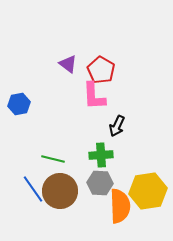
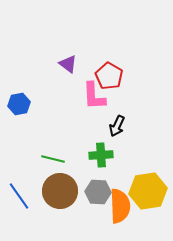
red pentagon: moved 8 px right, 6 px down
gray hexagon: moved 2 px left, 9 px down
blue line: moved 14 px left, 7 px down
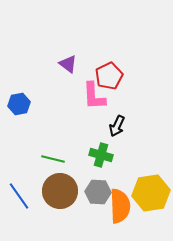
red pentagon: rotated 16 degrees clockwise
green cross: rotated 20 degrees clockwise
yellow hexagon: moved 3 px right, 2 px down
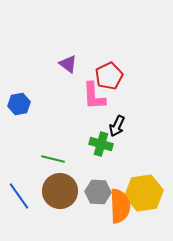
green cross: moved 11 px up
yellow hexagon: moved 7 px left
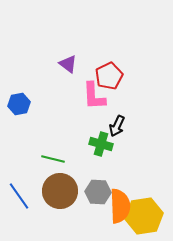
yellow hexagon: moved 23 px down
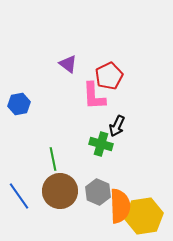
green line: rotated 65 degrees clockwise
gray hexagon: rotated 20 degrees clockwise
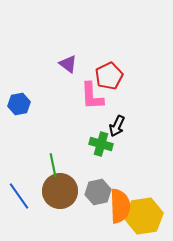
pink L-shape: moved 2 px left
green line: moved 6 px down
gray hexagon: rotated 25 degrees clockwise
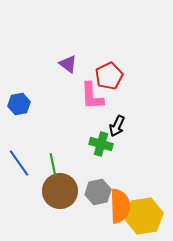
blue line: moved 33 px up
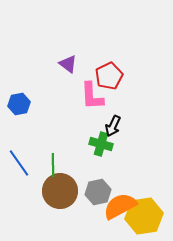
black arrow: moved 4 px left
green line: rotated 10 degrees clockwise
orange semicircle: rotated 116 degrees counterclockwise
